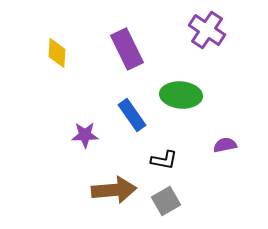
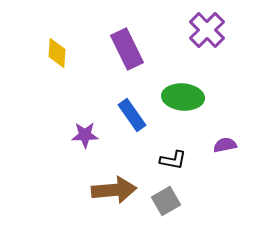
purple cross: rotated 12 degrees clockwise
green ellipse: moved 2 px right, 2 px down
black L-shape: moved 9 px right
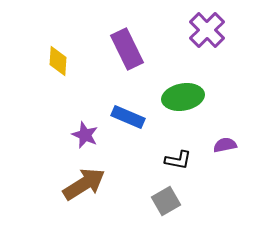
yellow diamond: moved 1 px right, 8 px down
green ellipse: rotated 15 degrees counterclockwise
blue rectangle: moved 4 px left, 2 px down; rotated 32 degrees counterclockwise
purple star: rotated 24 degrees clockwise
black L-shape: moved 5 px right
brown arrow: moved 30 px left, 6 px up; rotated 27 degrees counterclockwise
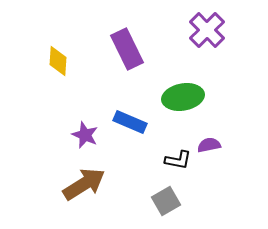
blue rectangle: moved 2 px right, 5 px down
purple semicircle: moved 16 px left
